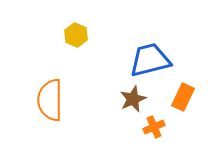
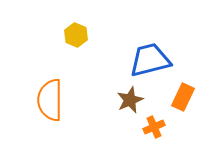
brown star: moved 3 px left, 1 px down
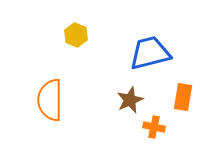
blue trapezoid: moved 7 px up
orange rectangle: rotated 16 degrees counterclockwise
orange cross: rotated 35 degrees clockwise
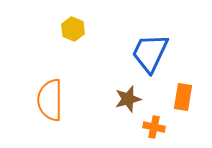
yellow hexagon: moved 3 px left, 6 px up
blue trapezoid: rotated 51 degrees counterclockwise
brown star: moved 2 px left, 1 px up; rotated 8 degrees clockwise
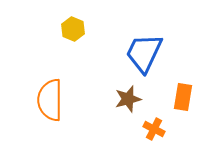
blue trapezoid: moved 6 px left
orange cross: moved 2 px down; rotated 15 degrees clockwise
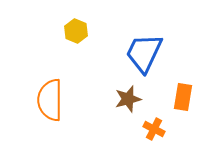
yellow hexagon: moved 3 px right, 2 px down
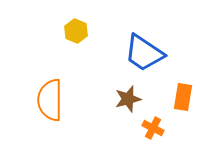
blue trapezoid: rotated 81 degrees counterclockwise
orange cross: moved 1 px left, 1 px up
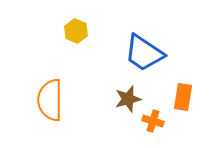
orange cross: moved 7 px up; rotated 10 degrees counterclockwise
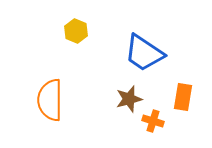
brown star: moved 1 px right
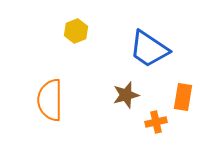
yellow hexagon: rotated 15 degrees clockwise
blue trapezoid: moved 5 px right, 4 px up
brown star: moved 3 px left, 4 px up
orange cross: moved 3 px right, 1 px down; rotated 30 degrees counterclockwise
